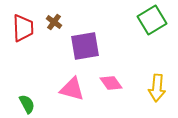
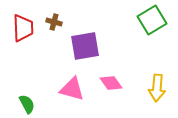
brown cross: rotated 21 degrees counterclockwise
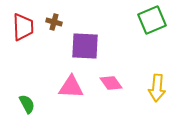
green square: rotated 8 degrees clockwise
red trapezoid: moved 1 px up
purple square: rotated 12 degrees clockwise
pink triangle: moved 1 px left, 2 px up; rotated 12 degrees counterclockwise
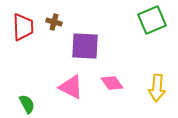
pink diamond: moved 1 px right
pink triangle: rotated 24 degrees clockwise
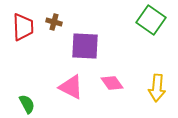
green square: moved 1 px left; rotated 32 degrees counterclockwise
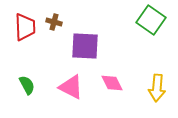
red trapezoid: moved 2 px right
pink diamond: rotated 10 degrees clockwise
green semicircle: moved 19 px up
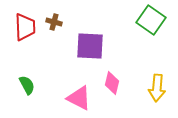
purple square: moved 5 px right
pink diamond: rotated 40 degrees clockwise
pink triangle: moved 8 px right, 11 px down
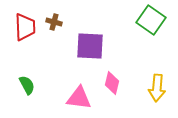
pink triangle: rotated 20 degrees counterclockwise
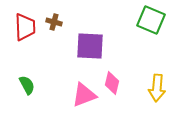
green square: rotated 12 degrees counterclockwise
pink triangle: moved 5 px right, 3 px up; rotated 28 degrees counterclockwise
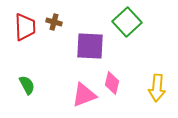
green square: moved 24 px left, 2 px down; rotated 24 degrees clockwise
